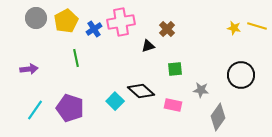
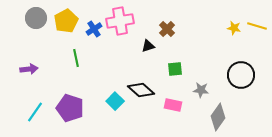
pink cross: moved 1 px left, 1 px up
black diamond: moved 1 px up
cyan line: moved 2 px down
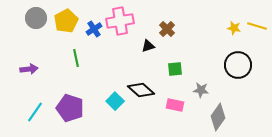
black circle: moved 3 px left, 10 px up
pink rectangle: moved 2 px right
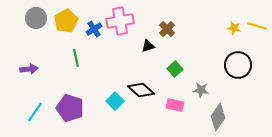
green square: rotated 35 degrees counterclockwise
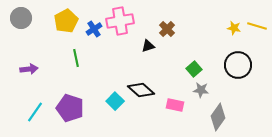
gray circle: moved 15 px left
green square: moved 19 px right
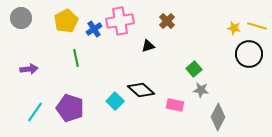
brown cross: moved 8 px up
black circle: moved 11 px right, 11 px up
gray diamond: rotated 8 degrees counterclockwise
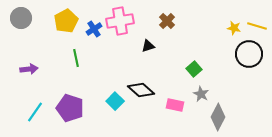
gray star: moved 4 px down; rotated 21 degrees clockwise
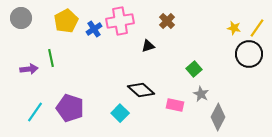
yellow line: moved 2 px down; rotated 72 degrees counterclockwise
green line: moved 25 px left
cyan square: moved 5 px right, 12 px down
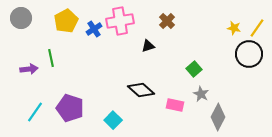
cyan square: moved 7 px left, 7 px down
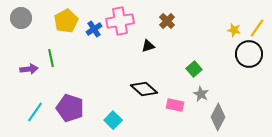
yellow star: moved 2 px down
black diamond: moved 3 px right, 1 px up
